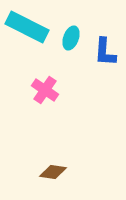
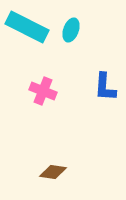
cyan ellipse: moved 8 px up
blue L-shape: moved 35 px down
pink cross: moved 2 px left, 1 px down; rotated 12 degrees counterclockwise
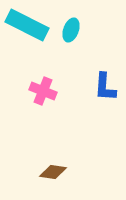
cyan rectangle: moved 2 px up
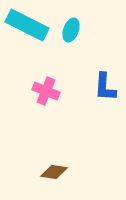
pink cross: moved 3 px right
brown diamond: moved 1 px right
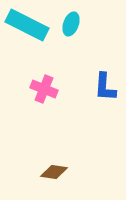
cyan ellipse: moved 6 px up
pink cross: moved 2 px left, 2 px up
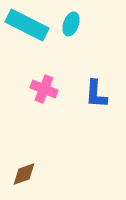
blue L-shape: moved 9 px left, 7 px down
brown diamond: moved 30 px left, 2 px down; rotated 28 degrees counterclockwise
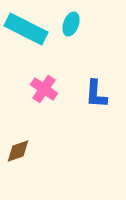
cyan rectangle: moved 1 px left, 4 px down
pink cross: rotated 12 degrees clockwise
brown diamond: moved 6 px left, 23 px up
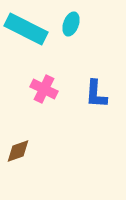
pink cross: rotated 8 degrees counterclockwise
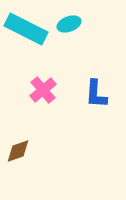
cyan ellipse: moved 2 px left; rotated 50 degrees clockwise
pink cross: moved 1 px left, 1 px down; rotated 24 degrees clockwise
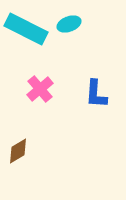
pink cross: moved 3 px left, 1 px up
brown diamond: rotated 12 degrees counterclockwise
